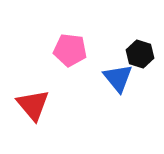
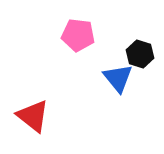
pink pentagon: moved 8 px right, 15 px up
red triangle: moved 11 px down; rotated 12 degrees counterclockwise
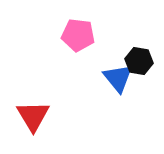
black hexagon: moved 1 px left, 7 px down; rotated 8 degrees counterclockwise
red triangle: rotated 21 degrees clockwise
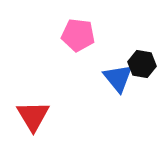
black hexagon: moved 3 px right, 3 px down
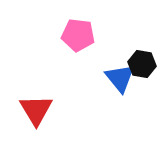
blue triangle: moved 2 px right
red triangle: moved 3 px right, 6 px up
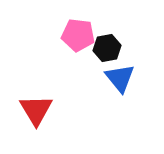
black hexagon: moved 35 px left, 16 px up; rotated 20 degrees counterclockwise
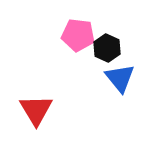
black hexagon: rotated 24 degrees counterclockwise
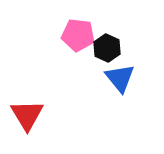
red triangle: moved 9 px left, 5 px down
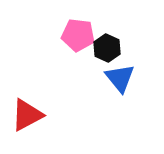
red triangle: rotated 33 degrees clockwise
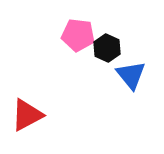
blue triangle: moved 11 px right, 3 px up
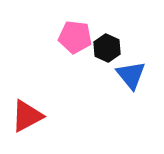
pink pentagon: moved 3 px left, 2 px down
red triangle: moved 1 px down
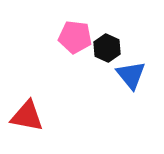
red triangle: rotated 39 degrees clockwise
